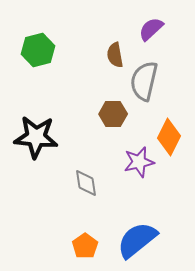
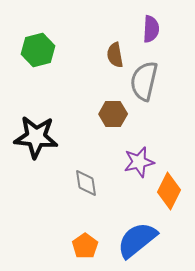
purple semicircle: rotated 136 degrees clockwise
orange diamond: moved 54 px down
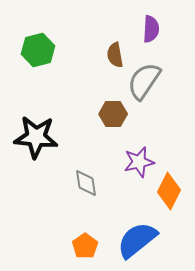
gray semicircle: rotated 21 degrees clockwise
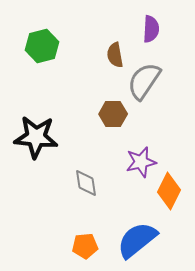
green hexagon: moved 4 px right, 4 px up
purple star: moved 2 px right
orange pentagon: rotated 30 degrees clockwise
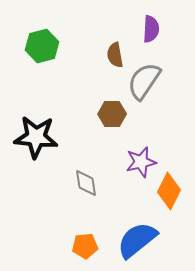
brown hexagon: moved 1 px left
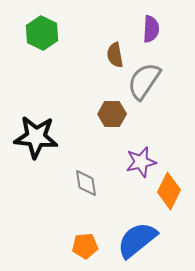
green hexagon: moved 13 px up; rotated 20 degrees counterclockwise
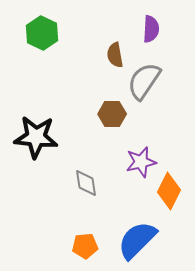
blue semicircle: rotated 6 degrees counterclockwise
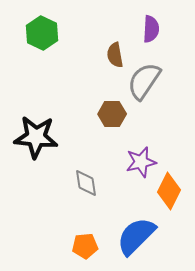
blue semicircle: moved 1 px left, 4 px up
